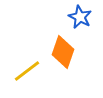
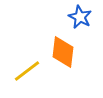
orange diamond: rotated 12 degrees counterclockwise
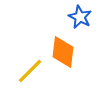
yellow line: moved 3 px right; rotated 8 degrees counterclockwise
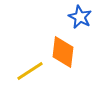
yellow line: rotated 12 degrees clockwise
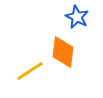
blue star: moved 3 px left
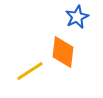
blue star: rotated 20 degrees clockwise
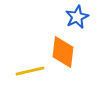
yellow line: rotated 20 degrees clockwise
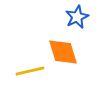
orange diamond: rotated 24 degrees counterclockwise
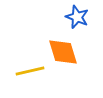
blue star: rotated 25 degrees counterclockwise
